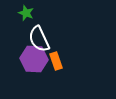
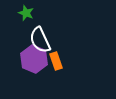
white semicircle: moved 1 px right, 1 px down
purple hexagon: rotated 20 degrees clockwise
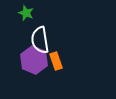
white semicircle: rotated 16 degrees clockwise
purple hexagon: moved 1 px down
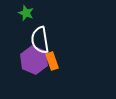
orange rectangle: moved 4 px left
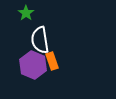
green star: rotated 14 degrees clockwise
purple hexagon: moved 1 px left, 5 px down
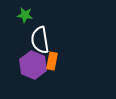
green star: moved 1 px left, 2 px down; rotated 28 degrees counterclockwise
orange rectangle: rotated 30 degrees clockwise
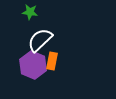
green star: moved 5 px right, 3 px up
white semicircle: rotated 56 degrees clockwise
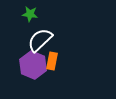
green star: moved 2 px down
